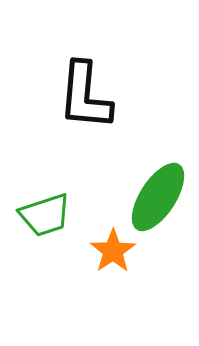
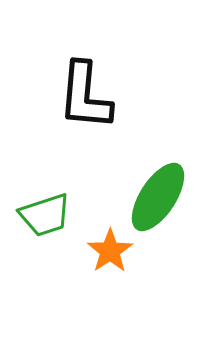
orange star: moved 3 px left
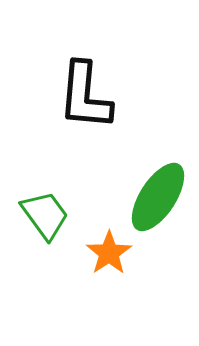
green trapezoid: rotated 108 degrees counterclockwise
orange star: moved 1 px left, 2 px down
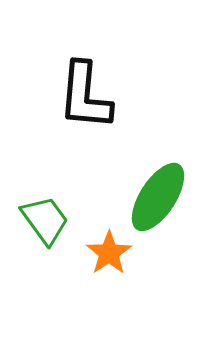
green trapezoid: moved 5 px down
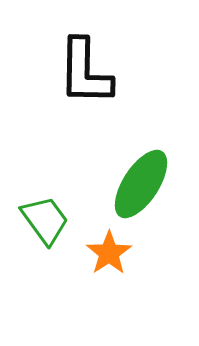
black L-shape: moved 24 px up; rotated 4 degrees counterclockwise
green ellipse: moved 17 px left, 13 px up
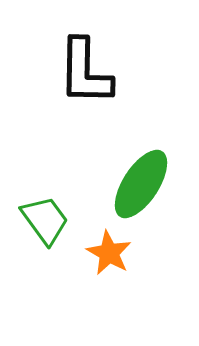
orange star: rotated 9 degrees counterclockwise
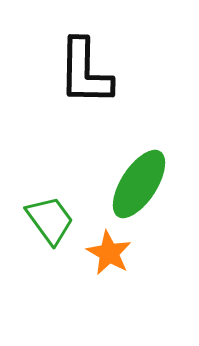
green ellipse: moved 2 px left
green trapezoid: moved 5 px right
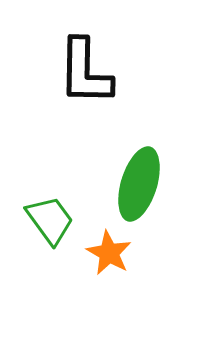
green ellipse: rotated 16 degrees counterclockwise
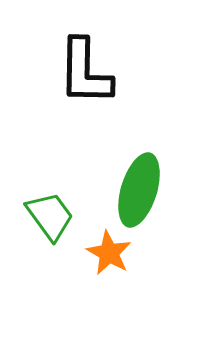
green ellipse: moved 6 px down
green trapezoid: moved 4 px up
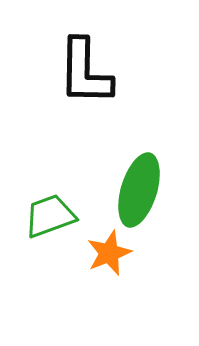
green trapezoid: rotated 74 degrees counterclockwise
orange star: rotated 21 degrees clockwise
